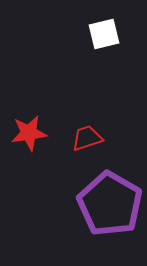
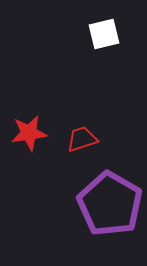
red trapezoid: moved 5 px left, 1 px down
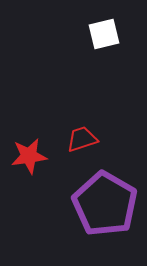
red star: moved 23 px down
purple pentagon: moved 5 px left
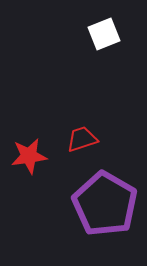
white square: rotated 8 degrees counterclockwise
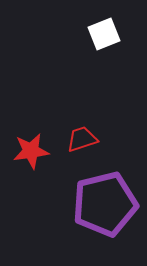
red star: moved 2 px right, 5 px up
purple pentagon: rotated 28 degrees clockwise
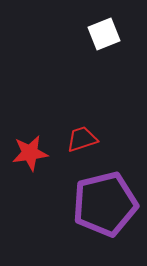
red star: moved 1 px left, 2 px down
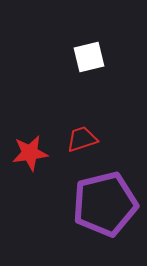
white square: moved 15 px left, 23 px down; rotated 8 degrees clockwise
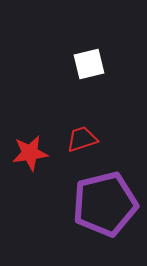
white square: moved 7 px down
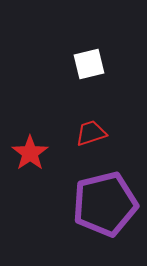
red trapezoid: moved 9 px right, 6 px up
red star: rotated 27 degrees counterclockwise
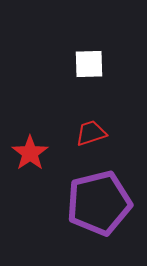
white square: rotated 12 degrees clockwise
purple pentagon: moved 6 px left, 1 px up
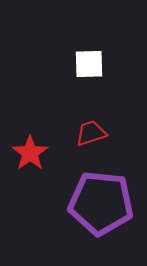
purple pentagon: moved 2 px right; rotated 20 degrees clockwise
